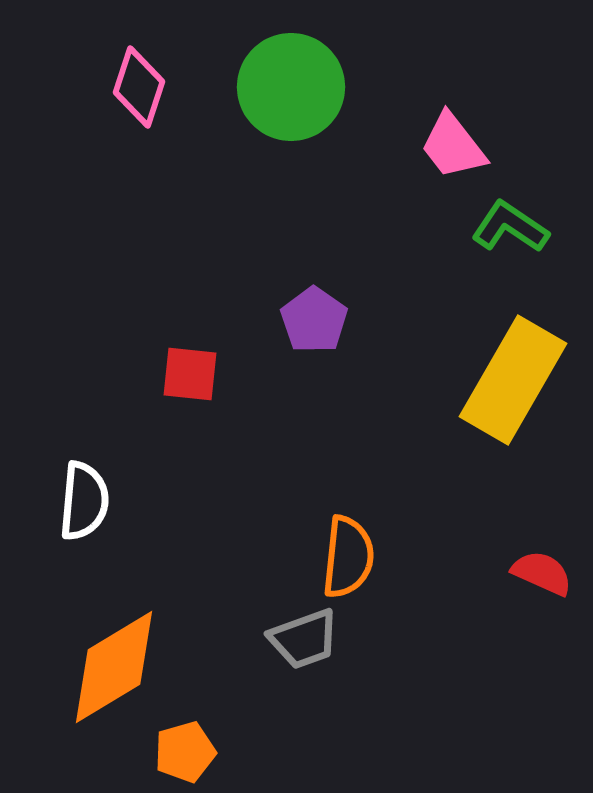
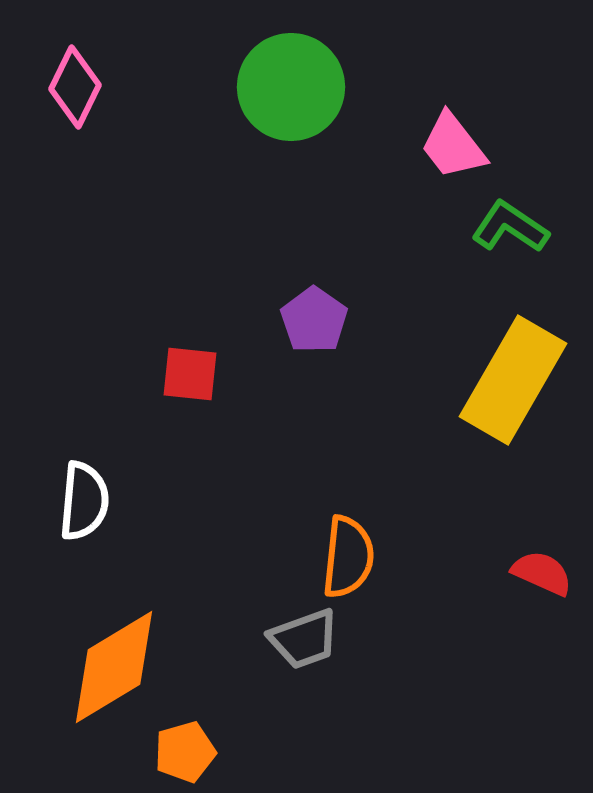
pink diamond: moved 64 px left; rotated 8 degrees clockwise
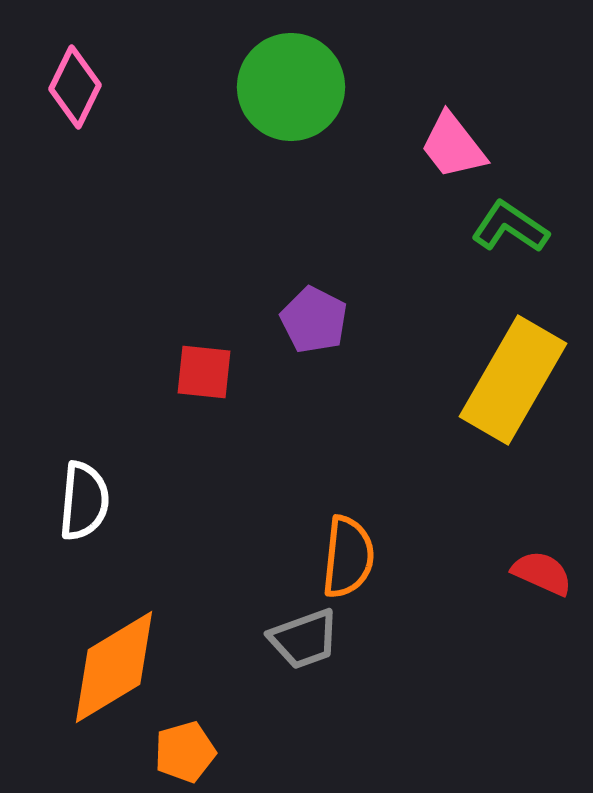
purple pentagon: rotated 8 degrees counterclockwise
red square: moved 14 px right, 2 px up
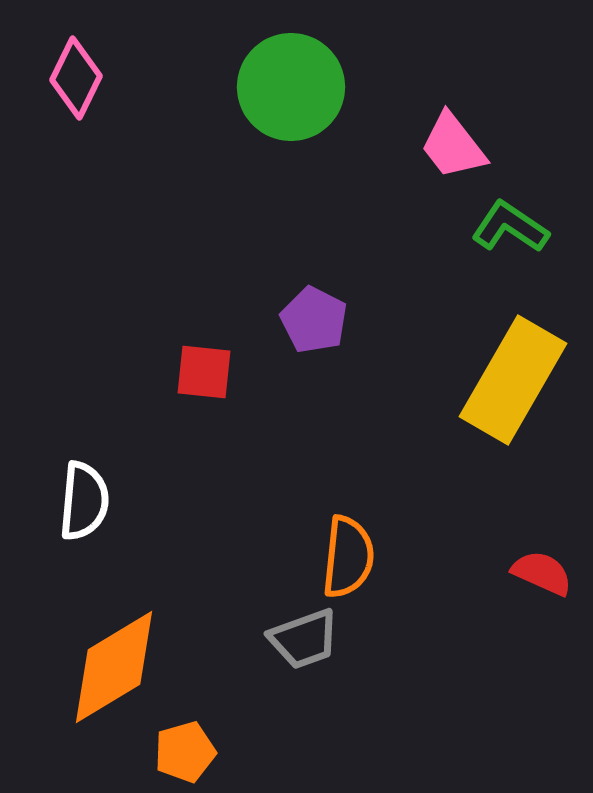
pink diamond: moved 1 px right, 9 px up
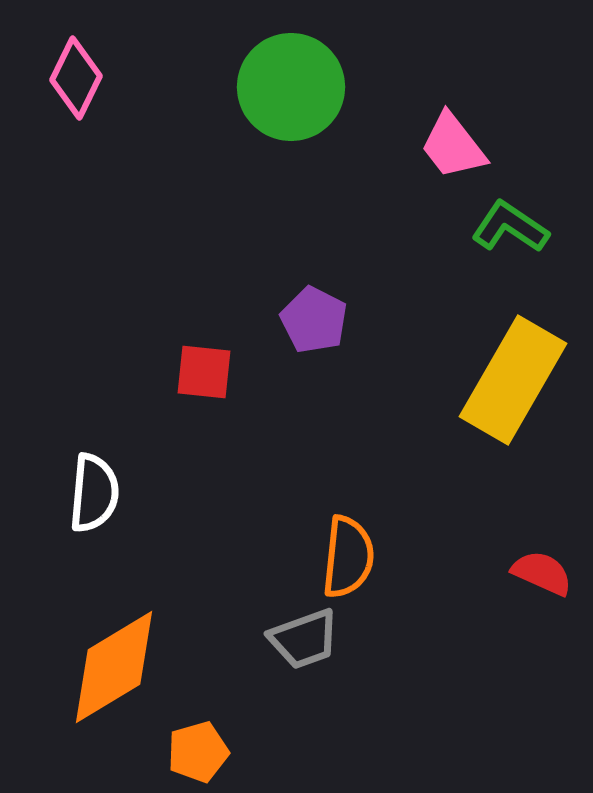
white semicircle: moved 10 px right, 8 px up
orange pentagon: moved 13 px right
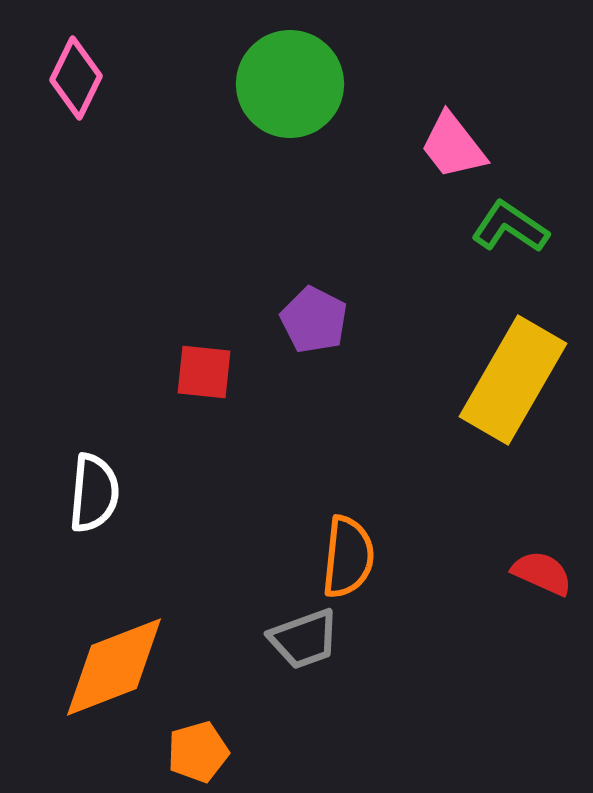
green circle: moved 1 px left, 3 px up
orange diamond: rotated 10 degrees clockwise
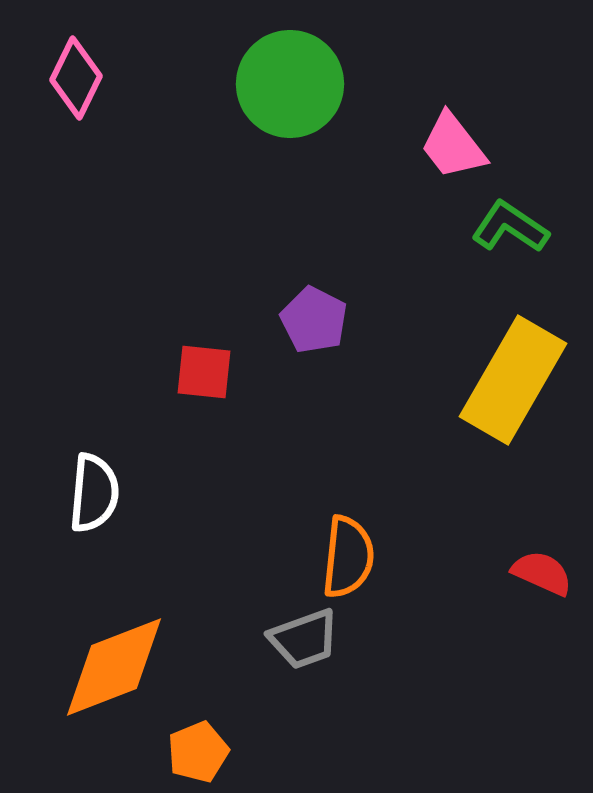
orange pentagon: rotated 6 degrees counterclockwise
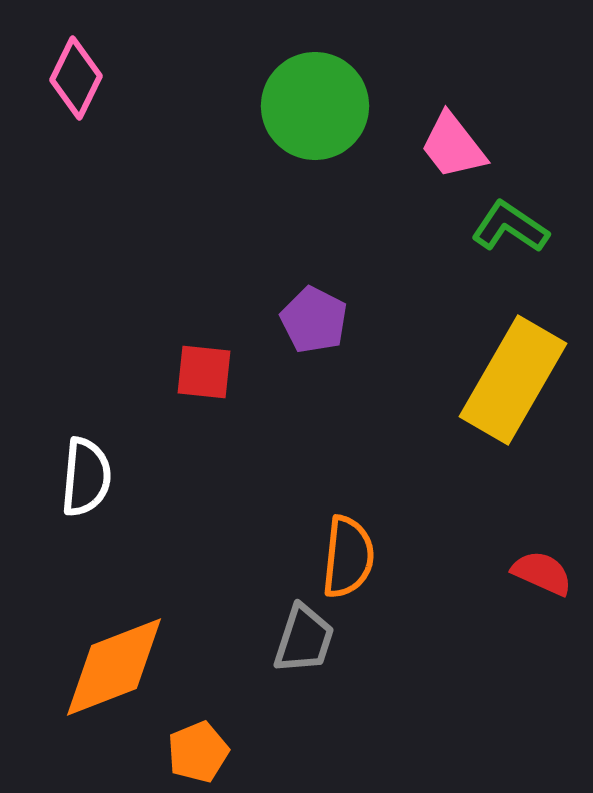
green circle: moved 25 px right, 22 px down
white semicircle: moved 8 px left, 16 px up
gray trapezoid: rotated 52 degrees counterclockwise
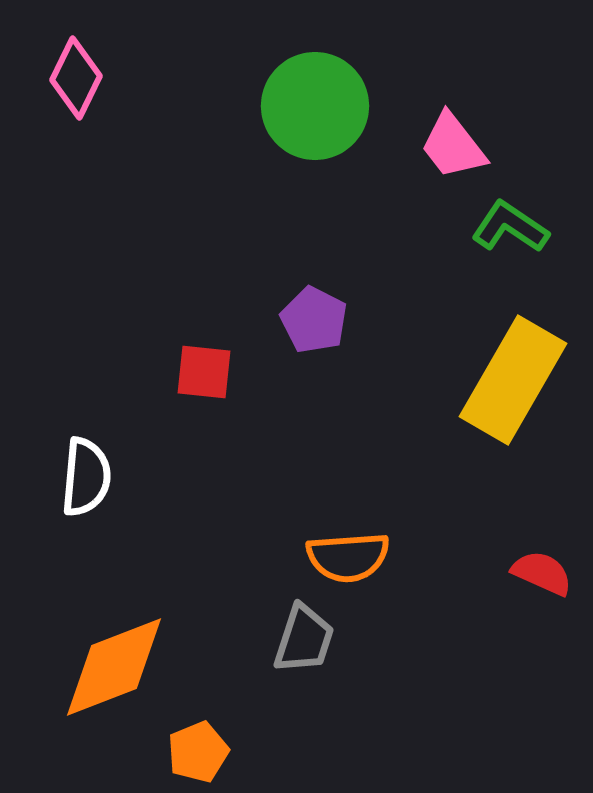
orange semicircle: rotated 80 degrees clockwise
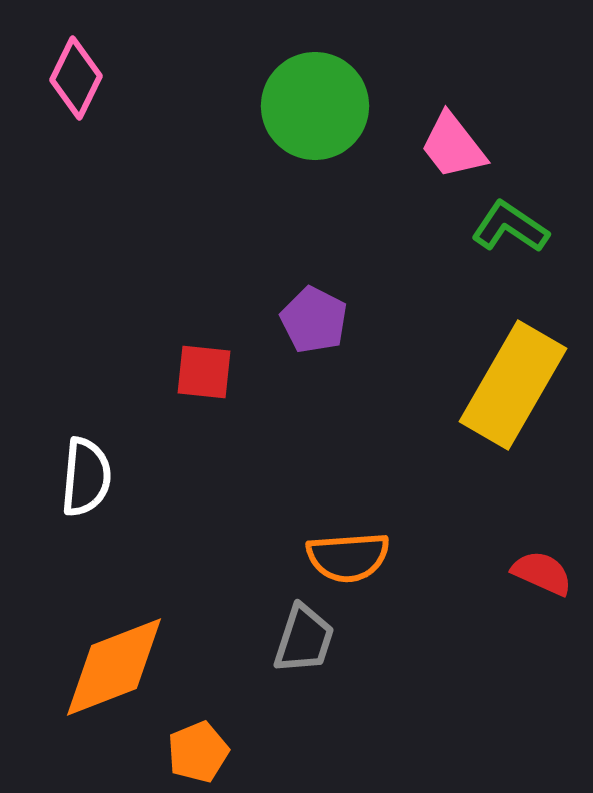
yellow rectangle: moved 5 px down
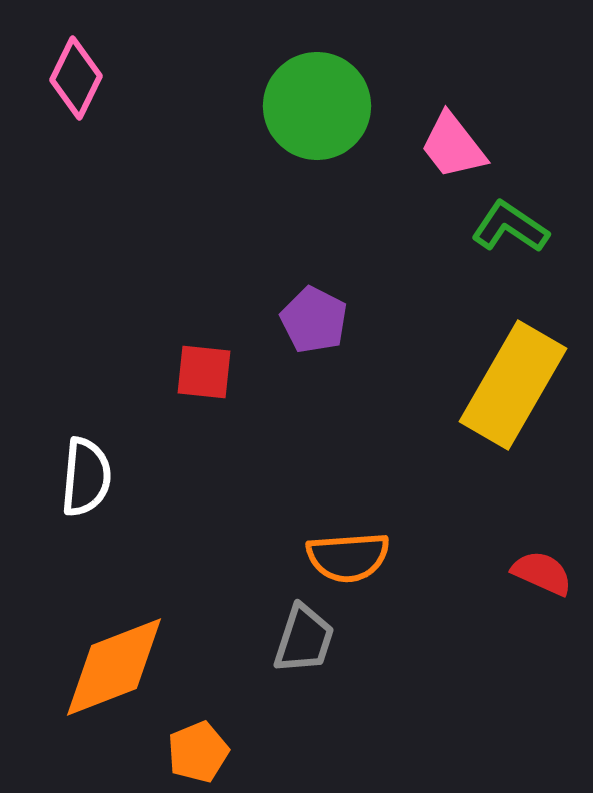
green circle: moved 2 px right
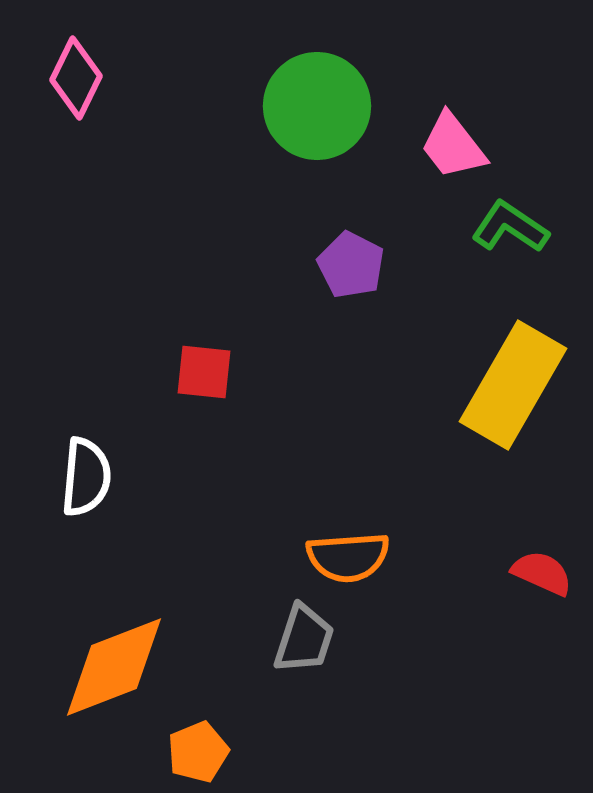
purple pentagon: moved 37 px right, 55 px up
